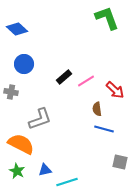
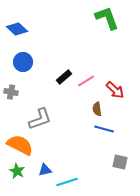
blue circle: moved 1 px left, 2 px up
orange semicircle: moved 1 px left, 1 px down
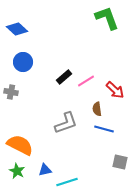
gray L-shape: moved 26 px right, 4 px down
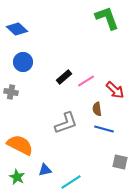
green star: moved 6 px down
cyan line: moved 4 px right; rotated 15 degrees counterclockwise
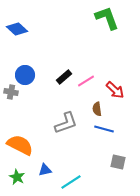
blue circle: moved 2 px right, 13 px down
gray square: moved 2 px left
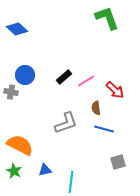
brown semicircle: moved 1 px left, 1 px up
gray square: rotated 28 degrees counterclockwise
green star: moved 3 px left, 6 px up
cyan line: rotated 50 degrees counterclockwise
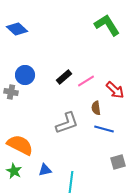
green L-shape: moved 7 px down; rotated 12 degrees counterclockwise
gray L-shape: moved 1 px right
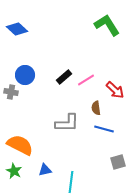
pink line: moved 1 px up
gray L-shape: rotated 20 degrees clockwise
